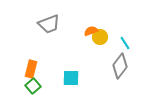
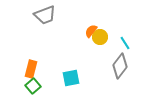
gray trapezoid: moved 4 px left, 9 px up
orange semicircle: rotated 32 degrees counterclockwise
cyan square: rotated 12 degrees counterclockwise
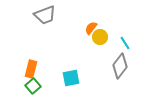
orange semicircle: moved 3 px up
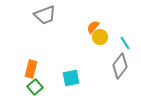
orange semicircle: moved 2 px right, 1 px up
green square: moved 2 px right, 1 px down
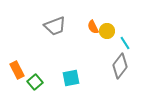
gray trapezoid: moved 10 px right, 11 px down
orange semicircle: rotated 64 degrees counterclockwise
yellow circle: moved 7 px right, 6 px up
orange rectangle: moved 14 px left, 1 px down; rotated 42 degrees counterclockwise
green square: moved 5 px up
